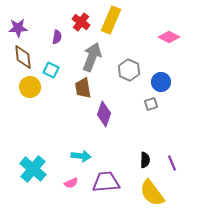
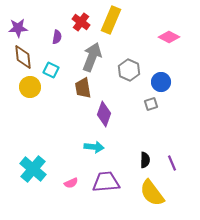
cyan arrow: moved 13 px right, 9 px up
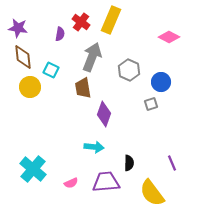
purple star: rotated 12 degrees clockwise
purple semicircle: moved 3 px right, 3 px up
black semicircle: moved 16 px left, 3 px down
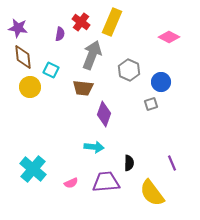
yellow rectangle: moved 1 px right, 2 px down
gray arrow: moved 2 px up
brown trapezoid: rotated 75 degrees counterclockwise
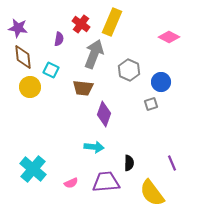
red cross: moved 2 px down
purple semicircle: moved 1 px left, 5 px down
gray arrow: moved 2 px right, 1 px up
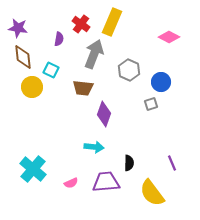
yellow circle: moved 2 px right
